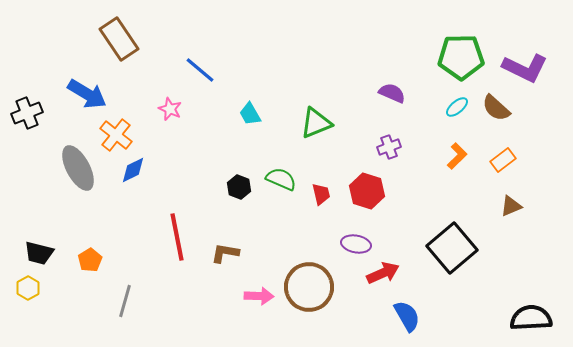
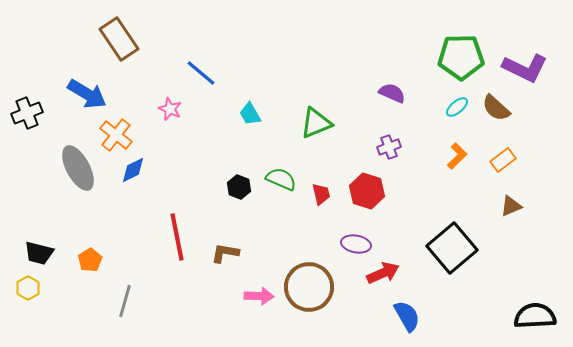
blue line: moved 1 px right, 3 px down
black semicircle: moved 4 px right, 2 px up
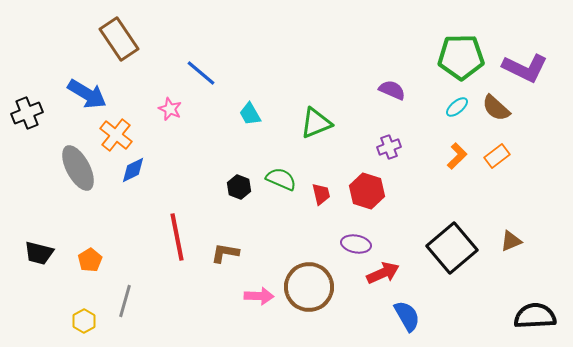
purple semicircle: moved 3 px up
orange rectangle: moved 6 px left, 4 px up
brown triangle: moved 35 px down
yellow hexagon: moved 56 px right, 33 px down
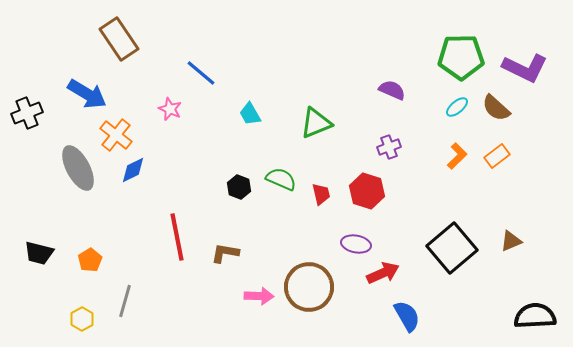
yellow hexagon: moved 2 px left, 2 px up
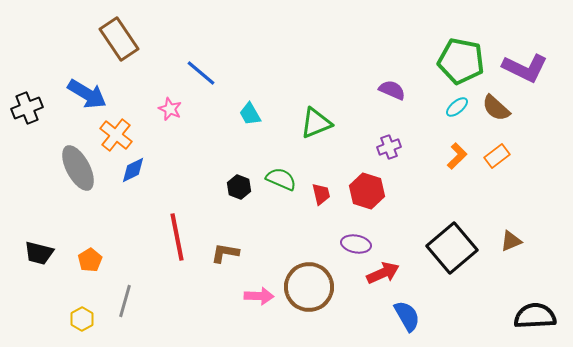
green pentagon: moved 4 px down; rotated 12 degrees clockwise
black cross: moved 5 px up
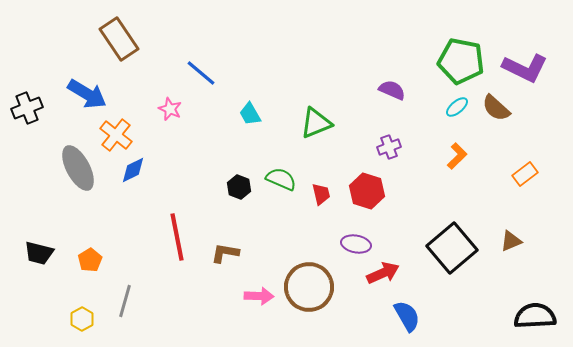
orange rectangle: moved 28 px right, 18 px down
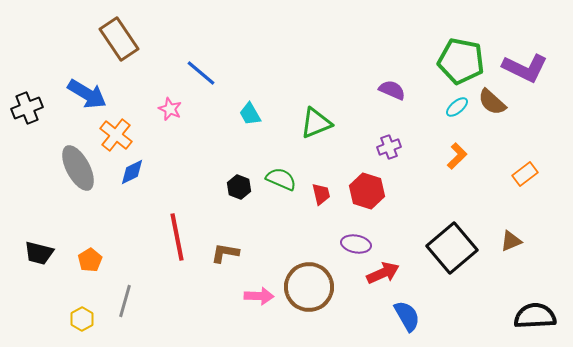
brown semicircle: moved 4 px left, 6 px up
blue diamond: moved 1 px left, 2 px down
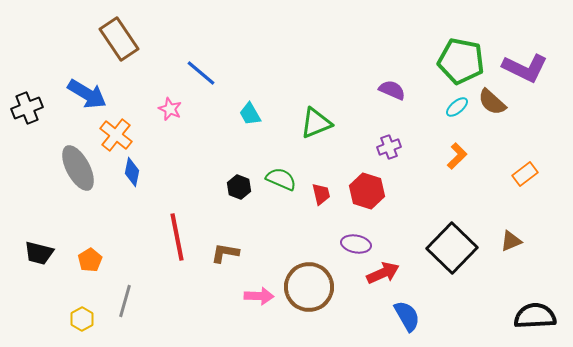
blue diamond: rotated 52 degrees counterclockwise
black square: rotated 6 degrees counterclockwise
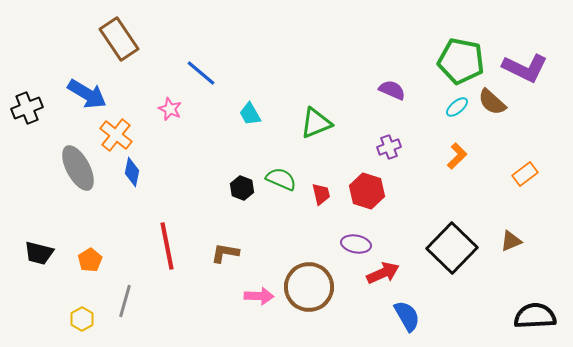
black hexagon: moved 3 px right, 1 px down
red line: moved 10 px left, 9 px down
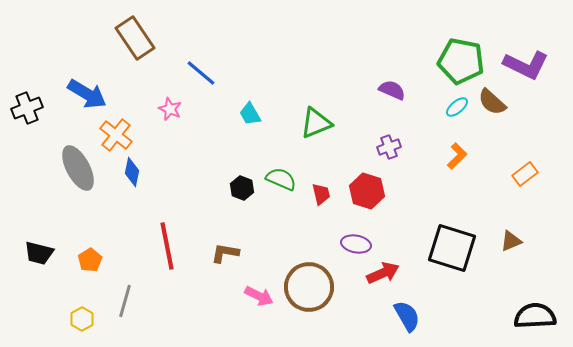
brown rectangle: moved 16 px right, 1 px up
purple L-shape: moved 1 px right, 3 px up
black square: rotated 27 degrees counterclockwise
pink arrow: rotated 24 degrees clockwise
